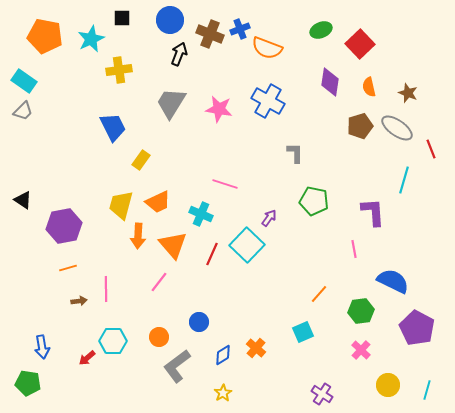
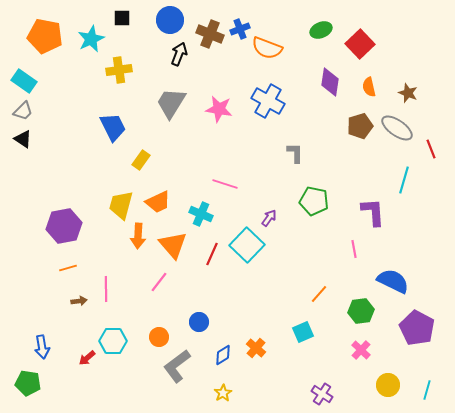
black triangle at (23, 200): moved 61 px up
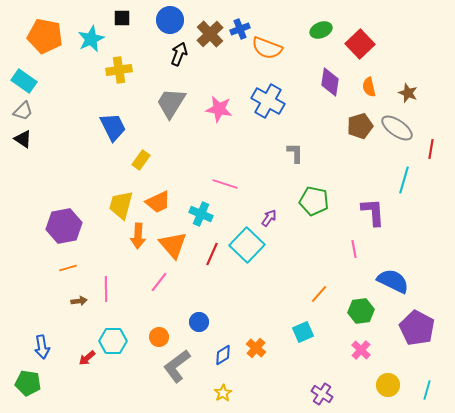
brown cross at (210, 34): rotated 24 degrees clockwise
red line at (431, 149): rotated 30 degrees clockwise
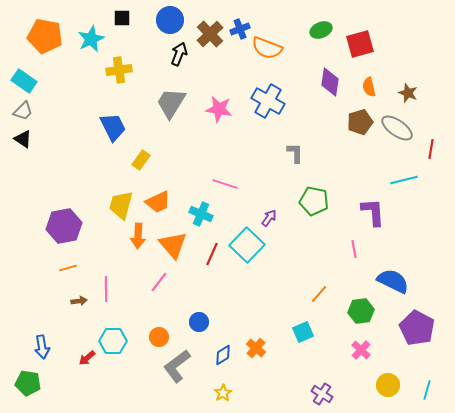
red square at (360, 44): rotated 28 degrees clockwise
brown pentagon at (360, 126): moved 4 px up
cyan line at (404, 180): rotated 60 degrees clockwise
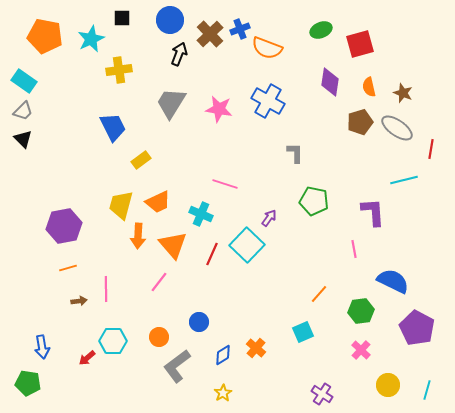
brown star at (408, 93): moved 5 px left
black triangle at (23, 139): rotated 12 degrees clockwise
yellow rectangle at (141, 160): rotated 18 degrees clockwise
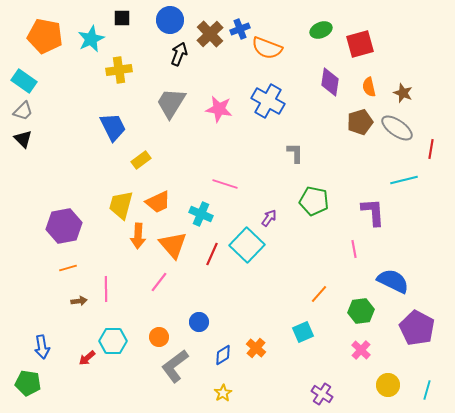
gray L-shape at (177, 366): moved 2 px left
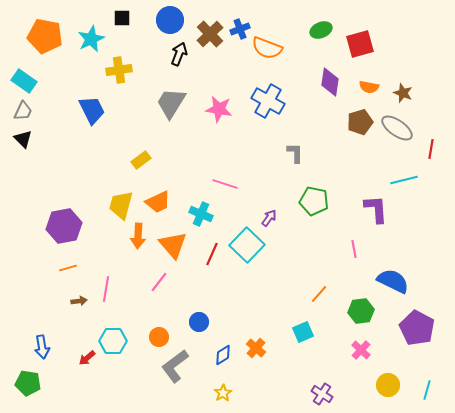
orange semicircle at (369, 87): rotated 66 degrees counterclockwise
gray trapezoid at (23, 111): rotated 20 degrees counterclockwise
blue trapezoid at (113, 127): moved 21 px left, 17 px up
purple L-shape at (373, 212): moved 3 px right, 3 px up
pink line at (106, 289): rotated 10 degrees clockwise
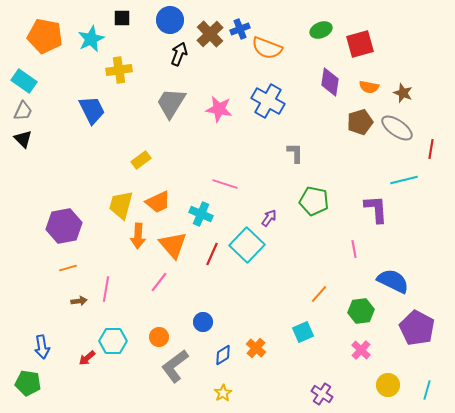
blue circle at (199, 322): moved 4 px right
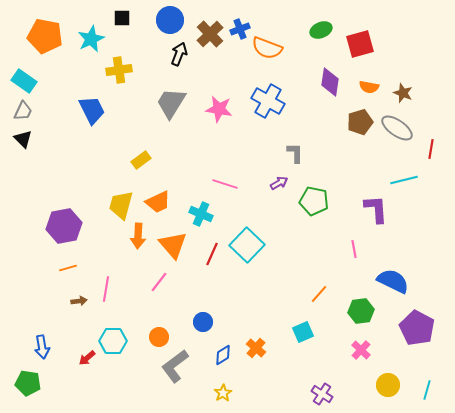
purple arrow at (269, 218): moved 10 px right, 35 px up; rotated 24 degrees clockwise
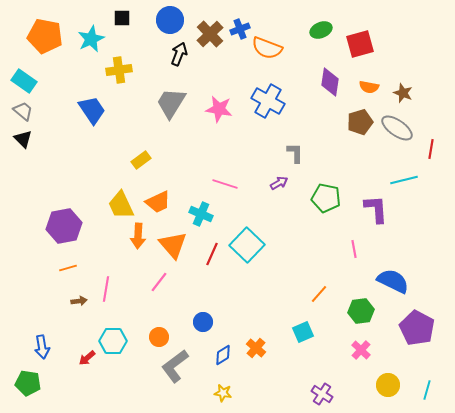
blue trapezoid at (92, 110): rotated 8 degrees counterclockwise
gray trapezoid at (23, 111): rotated 75 degrees counterclockwise
green pentagon at (314, 201): moved 12 px right, 3 px up
yellow trapezoid at (121, 205): rotated 40 degrees counterclockwise
yellow star at (223, 393): rotated 30 degrees counterclockwise
